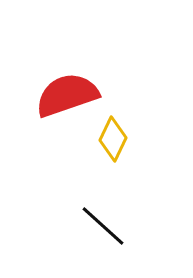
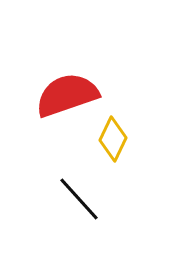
black line: moved 24 px left, 27 px up; rotated 6 degrees clockwise
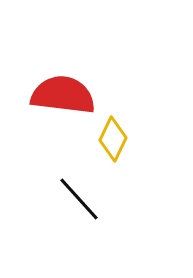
red semicircle: moved 4 px left; rotated 26 degrees clockwise
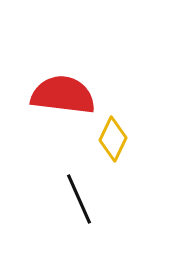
black line: rotated 18 degrees clockwise
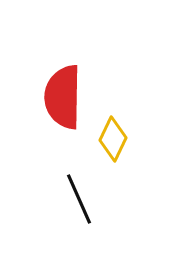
red semicircle: moved 2 px down; rotated 96 degrees counterclockwise
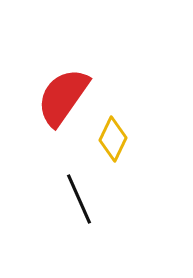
red semicircle: rotated 34 degrees clockwise
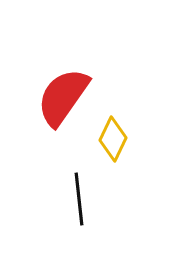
black line: rotated 18 degrees clockwise
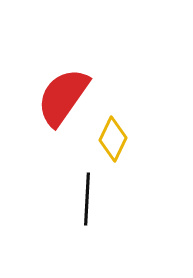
black line: moved 8 px right; rotated 9 degrees clockwise
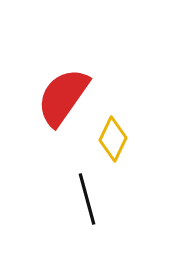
black line: rotated 18 degrees counterclockwise
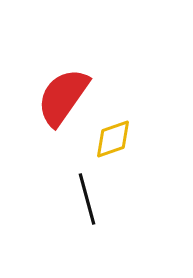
yellow diamond: rotated 45 degrees clockwise
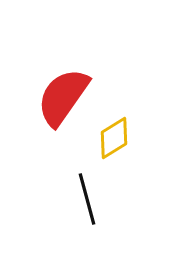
yellow diamond: moved 1 px right, 1 px up; rotated 12 degrees counterclockwise
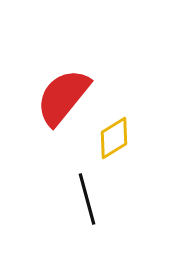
red semicircle: rotated 4 degrees clockwise
